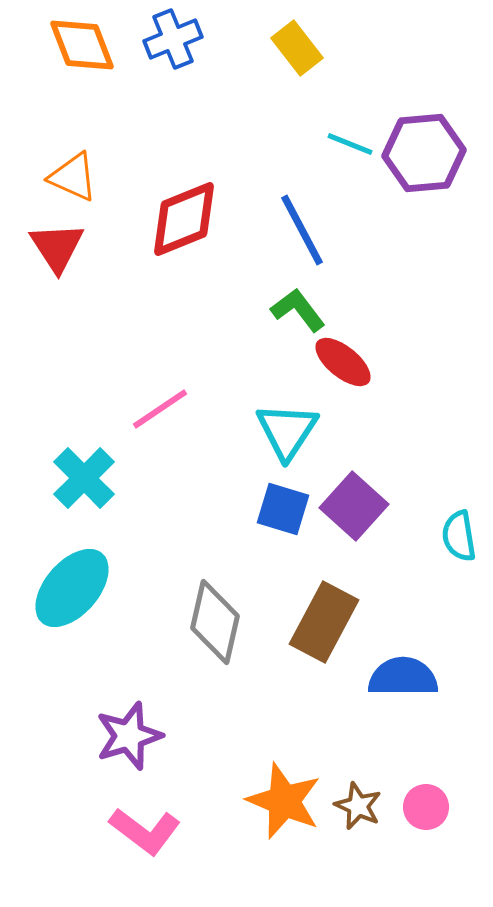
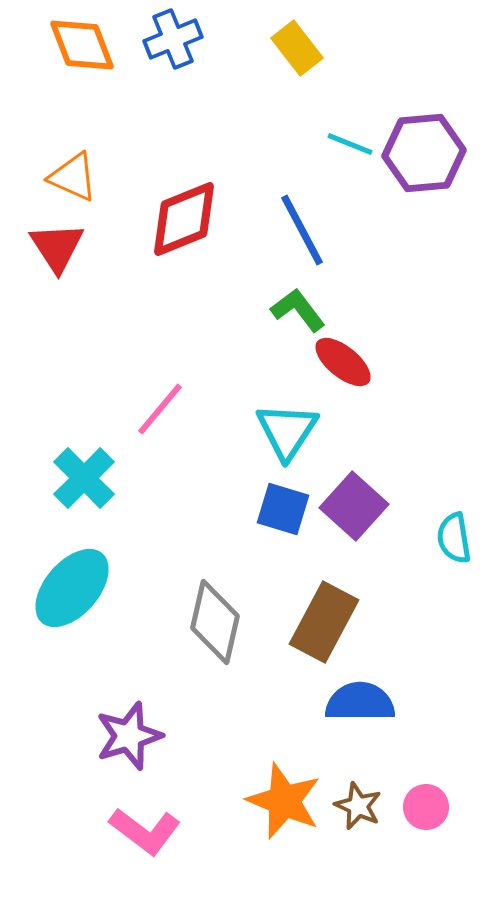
pink line: rotated 16 degrees counterclockwise
cyan semicircle: moved 5 px left, 2 px down
blue semicircle: moved 43 px left, 25 px down
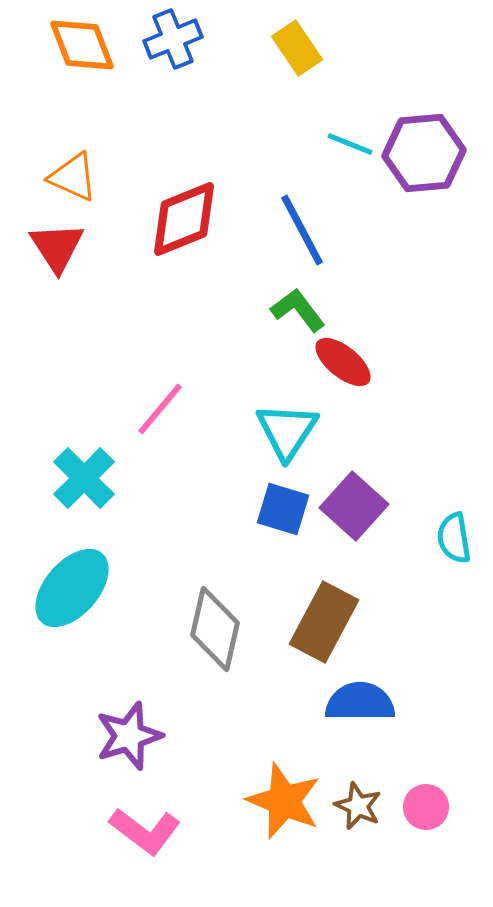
yellow rectangle: rotated 4 degrees clockwise
gray diamond: moved 7 px down
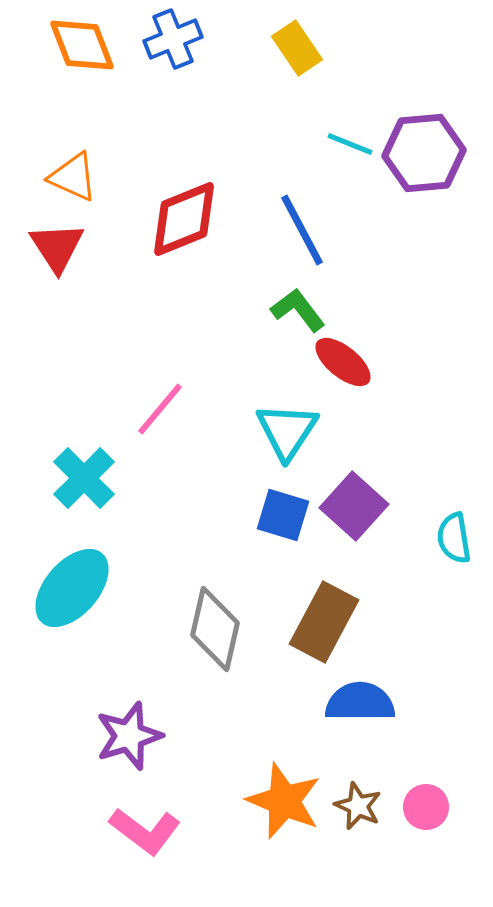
blue square: moved 6 px down
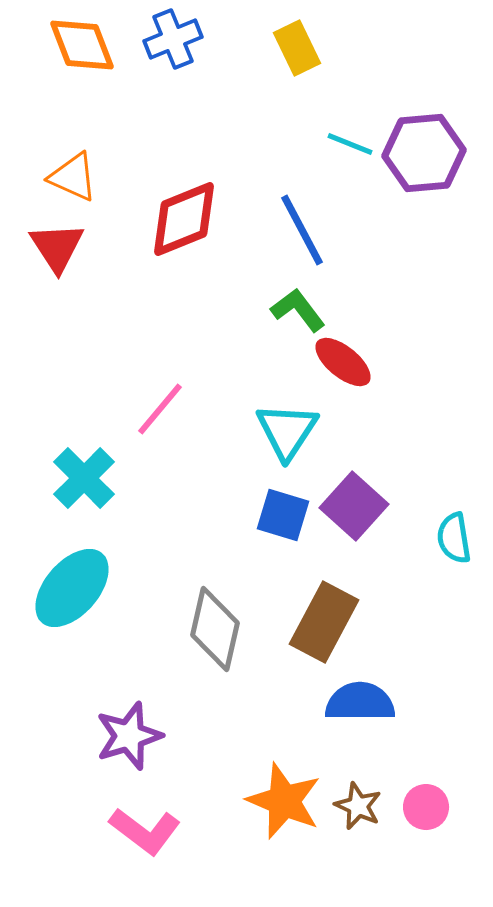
yellow rectangle: rotated 8 degrees clockwise
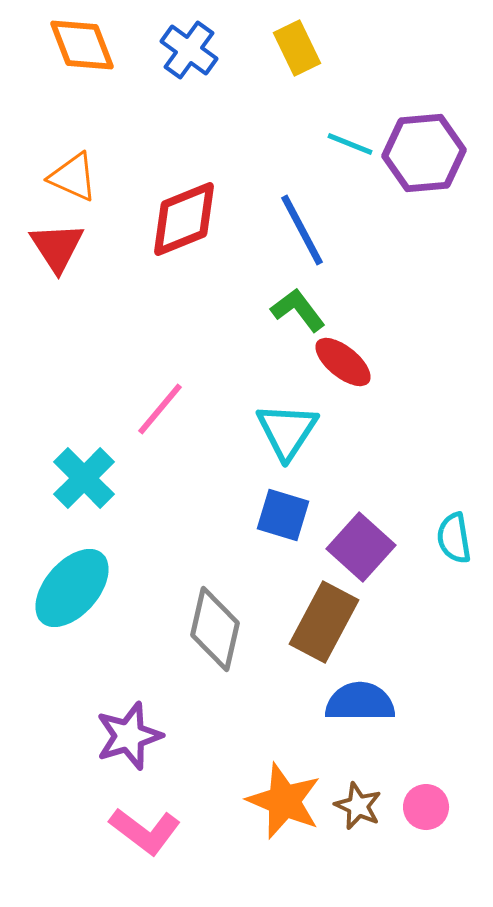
blue cross: moved 16 px right, 11 px down; rotated 32 degrees counterclockwise
purple square: moved 7 px right, 41 px down
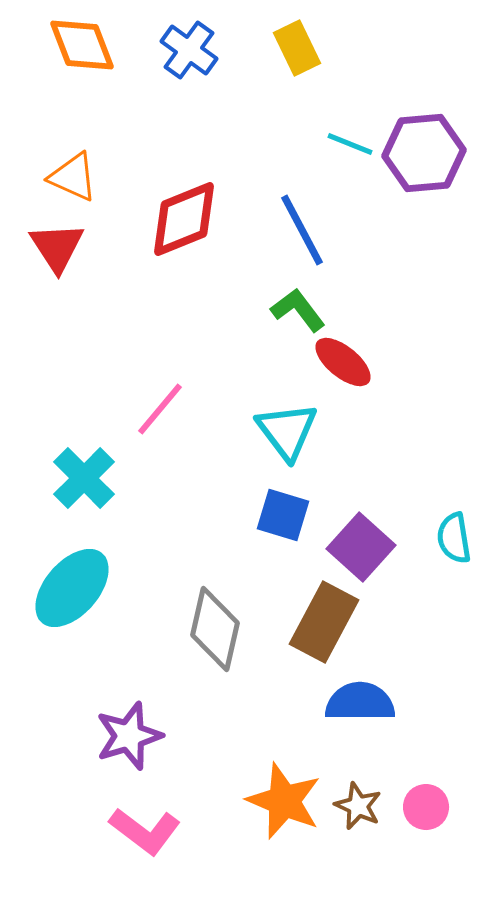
cyan triangle: rotated 10 degrees counterclockwise
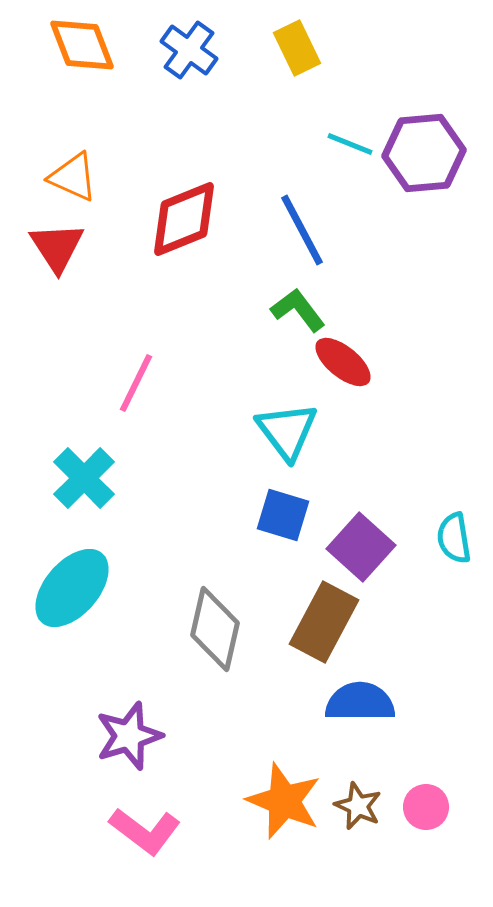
pink line: moved 24 px left, 26 px up; rotated 14 degrees counterclockwise
